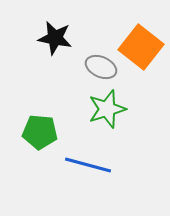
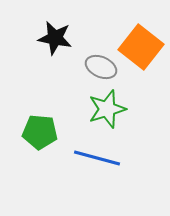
blue line: moved 9 px right, 7 px up
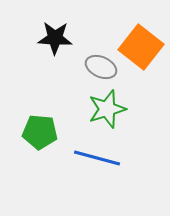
black star: rotated 8 degrees counterclockwise
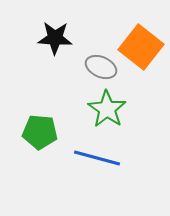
green star: rotated 21 degrees counterclockwise
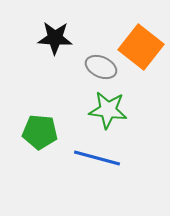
green star: moved 1 px right, 1 px down; rotated 27 degrees counterclockwise
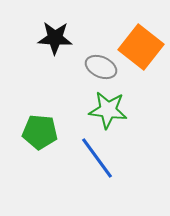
blue line: rotated 39 degrees clockwise
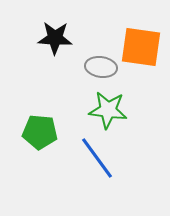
orange square: rotated 30 degrees counterclockwise
gray ellipse: rotated 16 degrees counterclockwise
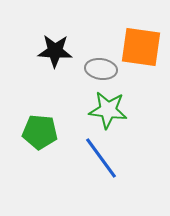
black star: moved 13 px down
gray ellipse: moved 2 px down
blue line: moved 4 px right
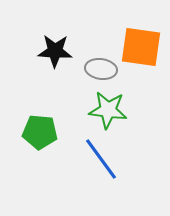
blue line: moved 1 px down
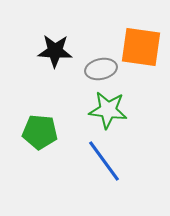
gray ellipse: rotated 20 degrees counterclockwise
blue line: moved 3 px right, 2 px down
